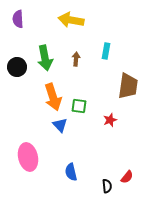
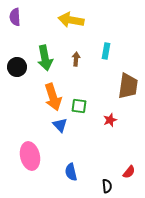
purple semicircle: moved 3 px left, 2 px up
pink ellipse: moved 2 px right, 1 px up
red semicircle: moved 2 px right, 5 px up
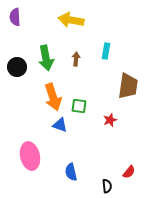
green arrow: moved 1 px right
blue triangle: rotated 28 degrees counterclockwise
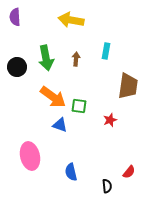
orange arrow: rotated 36 degrees counterclockwise
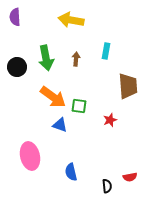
brown trapezoid: rotated 12 degrees counterclockwise
red semicircle: moved 1 px right, 5 px down; rotated 40 degrees clockwise
